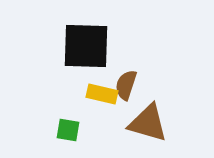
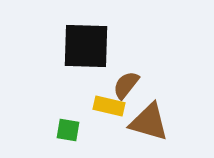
brown semicircle: rotated 20 degrees clockwise
yellow rectangle: moved 7 px right, 12 px down
brown triangle: moved 1 px right, 1 px up
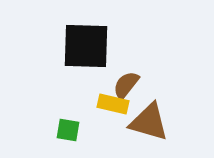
yellow rectangle: moved 4 px right, 2 px up
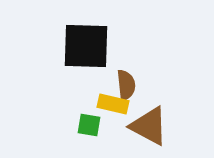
brown semicircle: rotated 136 degrees clockwise
brown triangle: moved 4 px down; rotated 12 degrees clockwise
green square: moved 21 px right, 5 px up
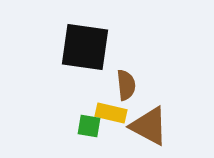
black square: moved 1 px left, 1 px down; rotated 6 degrees clockwise
yellow rectangle: moved 2 px left, 9 px down
green square: moved 1 px down
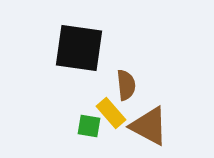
black square: moved 6 px left, 1 px down
yellow rectangle: rotated 36 degrees clockwise
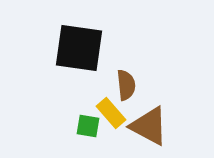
green square: moved 1 px left
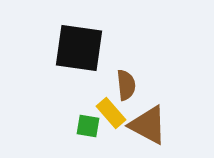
brown triangle: moved 1 px left, 1 px up
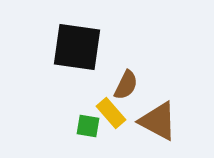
black square: moved 2 px left, 1 px up
brown semicircle: rotated 32 degrees clockwise
brown triangle: moved 10 px right, 4 px up
